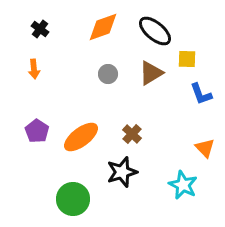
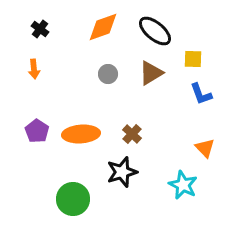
yellow square: moved 6 px right
orange ellipse: moved 3 px up; rotated 33 degrees clockwise
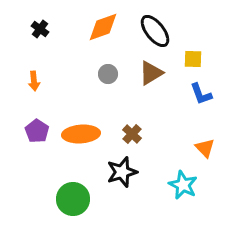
black ellipse: rotated 12 degrees clockwise
orange arrow: moved 12 px down
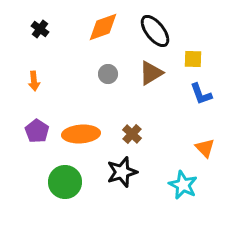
green circle: moved 8 px left, 17 px up
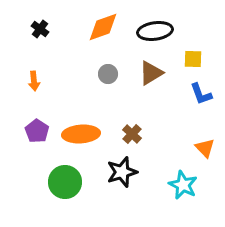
black ellipse: rotated 60 degrees counterclockwise
